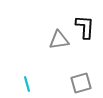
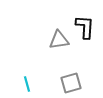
gray square: moved 10 px left
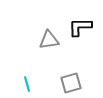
black L-shape: moved 5 px left; rotated 95 degrees counterclockwise
gray triangle: moved 10 px left
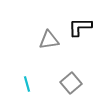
gray square: rotated 25 degrees counterclockwise
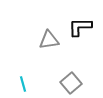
cyan line: moved 4 px left
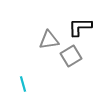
gray square: moved 27 px up; rotated 10 degrees clockwise
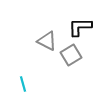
gray triangle: moved 2 px left, 1 px down; rotated 35 degrees clockwise
gray square: moved 1 px up
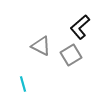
black L-shape: rotated 40 degrees counterclockwise
gray triangle: moved 6 px left, 5 px down
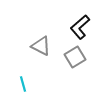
gray square: moved 4 px right, 2 px down
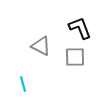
black L-shape: moved 1 px down; rotated 110 degrees clockwise
gray square: rotated 30 degrees clockwise
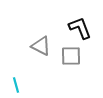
gray square: moved 4 px left, 1 px up
cyan line: moved 7 px left, 1 px down
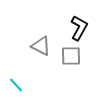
black L-shape: moved 1 px left; rotated 50 degrees clockwise
cyan line: rotated 28 degrees counterclockwise
